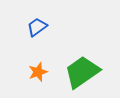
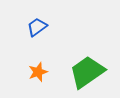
green trapezoid: moved 5 px right
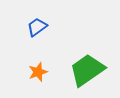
green trapezoid: moved 2 px up
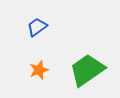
orange star: moved 1 px right, 2 px up
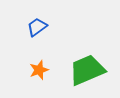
green trapezoid: rotated 12 degrees clockwise
